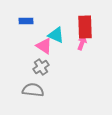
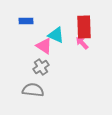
red rectangle: moved 1 px left
pink arrow: rotated 64 degrees counterclockwise
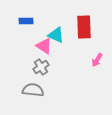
pink arrow: moved 15 px right, 17 px down; rotated 104 degrees counterclockwise
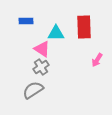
cyan triangle: moved 2 px up; rotated 24 degrees counterclockwise
pink triangle: moved 2 px left, 3 px down
gray semicircle: rotated 40 degrees counterclockwise
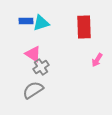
cyan triangle: moved 15 px left, 10 px up; rotated 18 degrees counterclockwise
pink triangle: moved 9 px left, 5 px down
